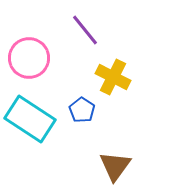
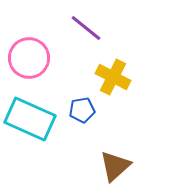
purple line: moved 1 px right, 2 px up; rotated 12 degrees counterclockwise
blue pentagon: rotated 30 degrees clockwise
cyan rectangle: rotated 9 degrees counterclockwise
brown triangle: rotated 12 degrees clockwise
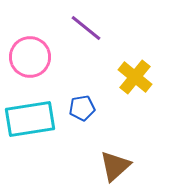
pink circle: moved 1 px right, 1 px up
yellow cross: moved 22 px right; rotated 12 degrees clockwise
blue pentagon: moved 2 px up
cyan rectangle: rotated 33 degrees counterclockwise
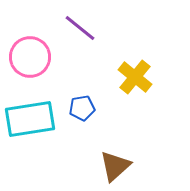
purple line: moved 6 px left
